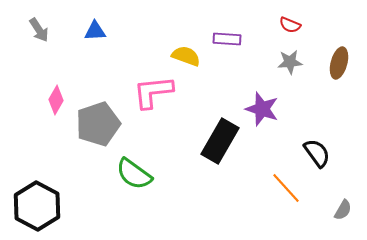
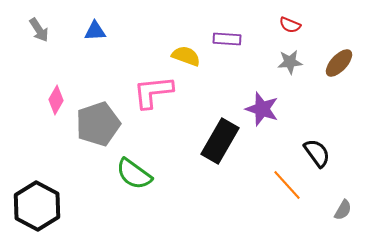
brown ellipse: rotated 28 degrees clockwise
orange line: moved 1 px right, 3 px up
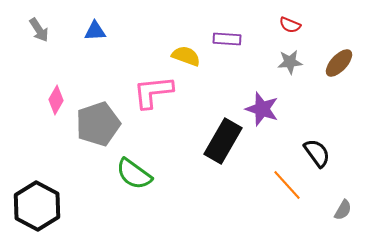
black rectangle: moved 3 px right
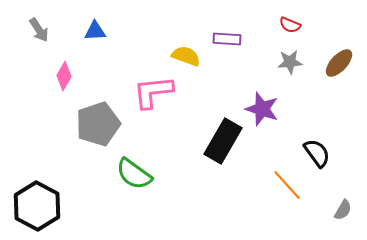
pink diamond: moved 8 px right, 24 px up
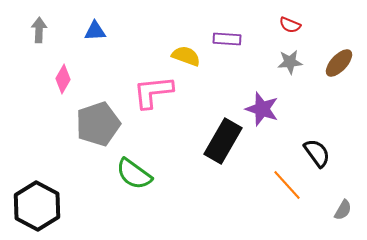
gray arrow: rotated 145 degrees counterclockwise
pink diamond: moved 1 px left, 3 px down
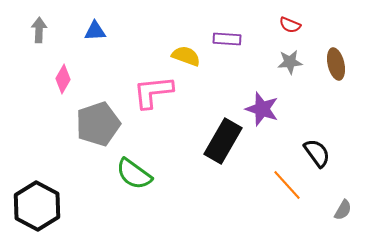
brown ellipse: moved 3 px left, 1 px down; rotated 56 degrees counterclockwise
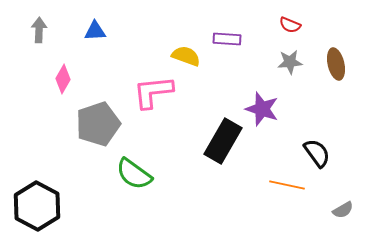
orange line: rotated 36 degrees counterclockwise
gray semicircle: rotated 30 degrees clockwise
